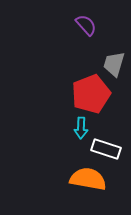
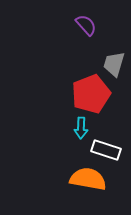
white rectangle: moved 1 px down
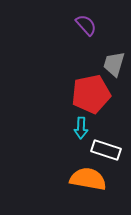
red pentagon: rotated 9 degrees clockwise
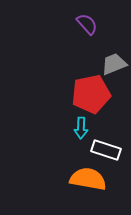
purple semicircle: moved 1 px right, 1 px up
gray trapezoid: rotated 52 degrees clockwise
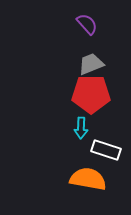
gray trapezoid: moved 23 px left
red pentagon: rotated 12 degrees clockwise
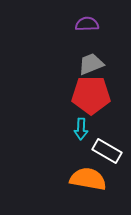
purple semicircle: rotated 50 degrees counterclockwise
red pentagon: moved 1 px down
cyan arrow: moved 1 px down
white rectangle: moved 1 px right, 1 px down; rotated 12 degrees clockwise
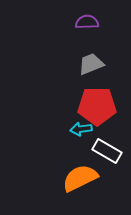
purple semicircle: moved 2 px up
red pentagon: moved 6 px right, 11 px down
cyan arrow: rotated 80 degrees clockwise
orange semicircle: moved 8 px left, 1 px up; rotated 36 degrees counterclockwise
